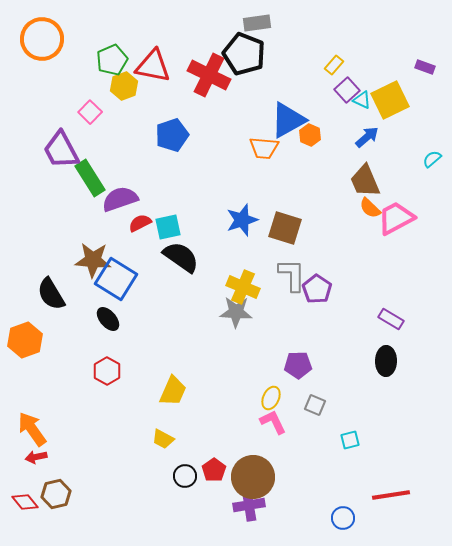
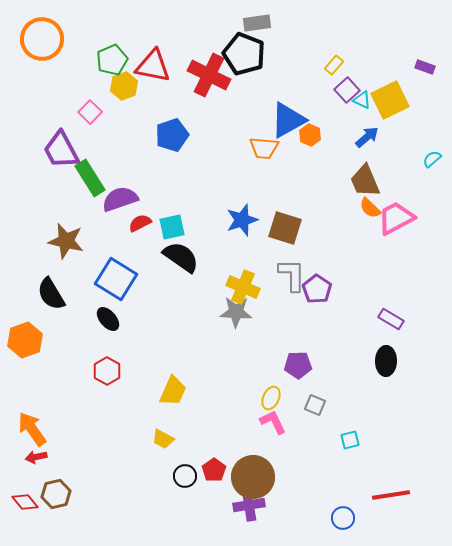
cyan square at (168, 227): moved 4 px right
brown star at (93, 260): moved 27 px left, 19 px up; rotated 9 degrees clockwise
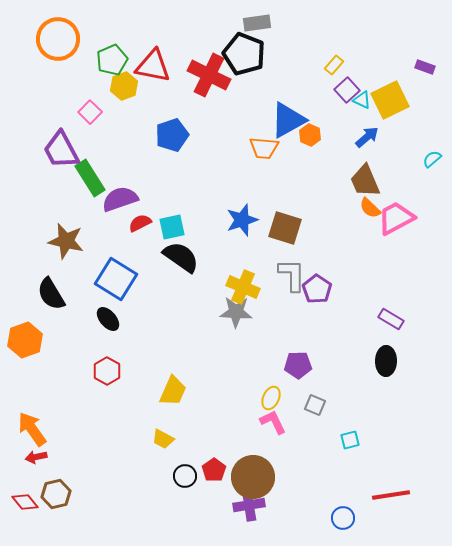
orange circle at (42, 39): moved 16 px right
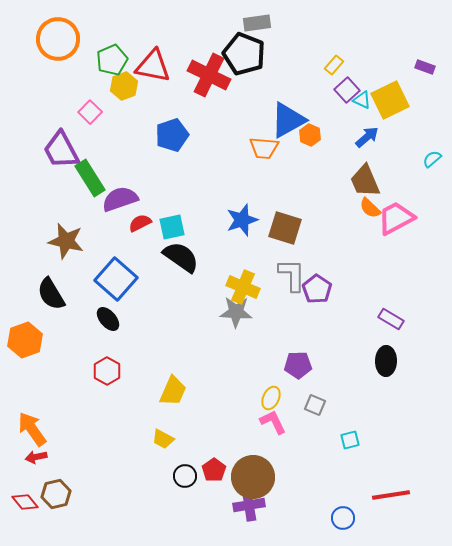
blue square at (116, 279): rotated 9 degrees clockwise
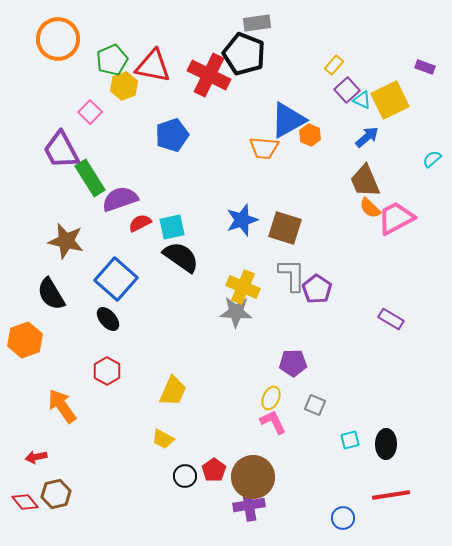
black ellipse at (386, 361): moved 83 px down
purple pentagon at (298, 365): moved 5 px left, 2 px up
orange arrow at (32, 429): moved 30 px right, 23 px up
